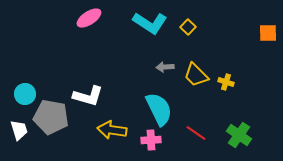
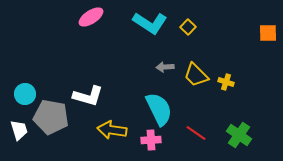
pink ellipse: moved 2 px right, 1 px up
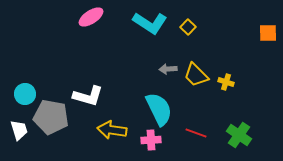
gray arrow: moved 3 px right, 2 px down
red line: rotated 15 degrees counterclockwise
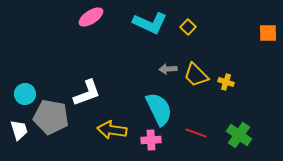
cyan L-shape: rotated 8 degrees counterclockwise
white L-shape: moved 1 px left, 3 px up; rotated 36 degrees counterclockwise
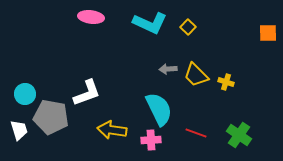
pink ellipse: rotated 40 degrees clockwise
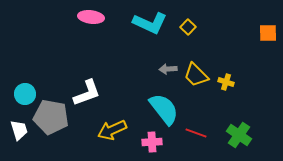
cyan semicircle: moved 5 px right; rotated 12 degrees counterclockwise
yellow arrow: rotated 32 degrees counterclockwise
pink cross: moved 1 px right, 2 px down
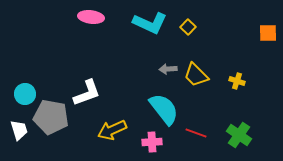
yellow cross: moved 11 px right, 1 px up
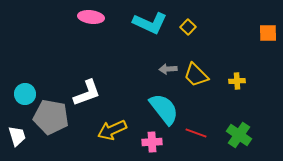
yellow cross: rotated 21 degrees counterclockwise
white trapezoid: moved 2 px left, 6 px down
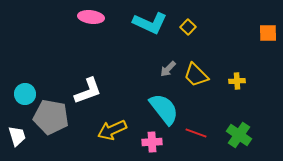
gray arrow: rotated 42 degrees counterclockwise
white L-shape: moved 1 px right, 2 px up
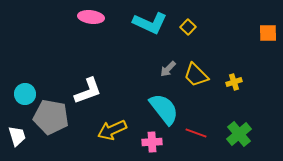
yellow cross: moved 3 px left, 1 px down; rotated 14 degrees counterclockwise
green cross: moved 1 px up; rotated 15 degrees clockwise
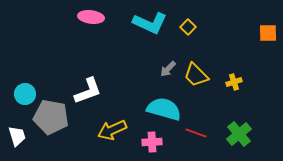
cyan semicircle: rotated 36 degrees counterclockwise
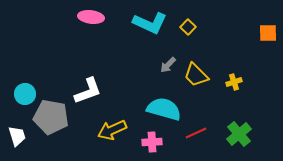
gray arrow: moved 4 px up
red line: rotated 45 degrees counterclockwise
